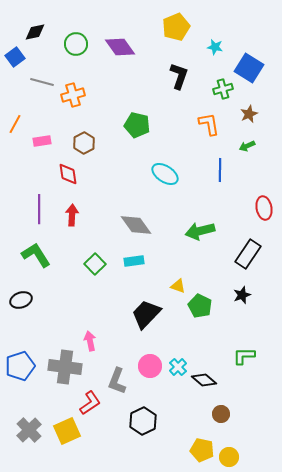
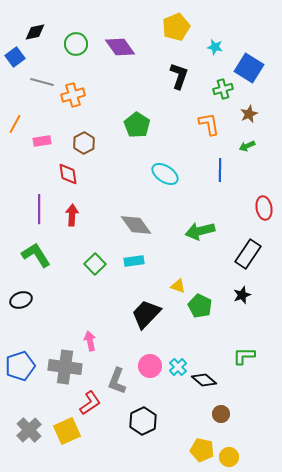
green pentagon at (137, 125): rotated 20 degrees clockwise
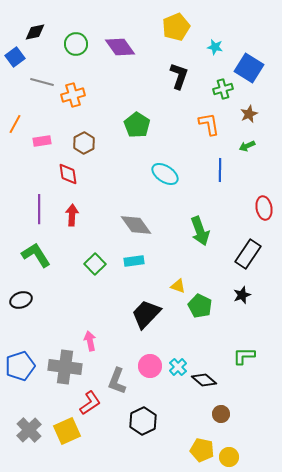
green arrow at (200, 231): rotated 96 degrees counterclockwise
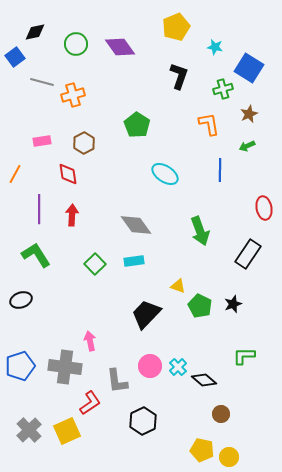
orange line at (15, 124): moved 50 px down
black star at (242, 295): moved 9 px left, 9 px down
gray L-shape at (117, 381): rotated 28 degrees counterclockwise
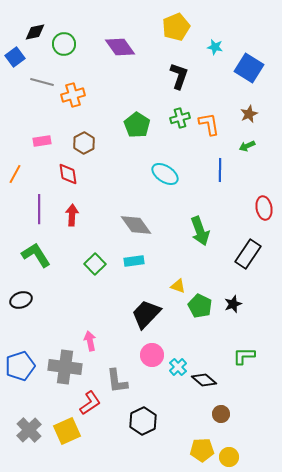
green circle at (76, 44): moved 12 px left
green cross at (223, 89): moved 43 px left, 29 px down
pink circle at (150, 366): moved 2 px right, 11 px up
yellow pentagon at (202, 450): rotated 15 degrees counterclockwise
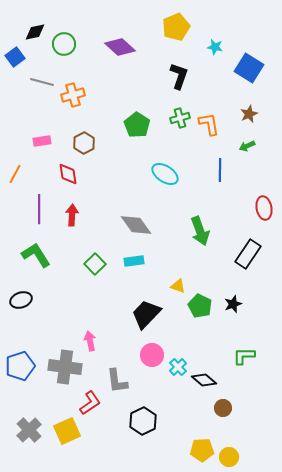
purple diamond at (120, 47): rotated 12 degrees counterclockwise
brown circle at (221, 414): moved 2 px right, 6 px up
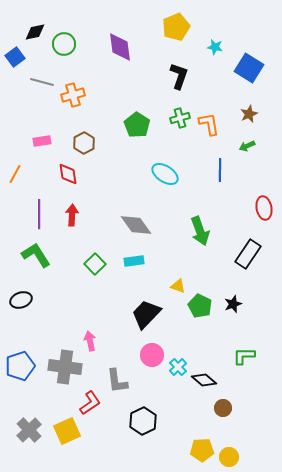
purple diamond at (120, 47): rotated 40 degrees clockwise
purple line at (39, 209): moved 5 px down
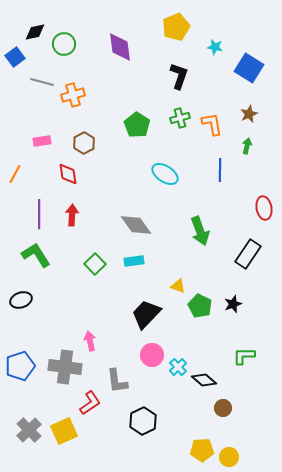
orange L-shape at (209, 124): moved 3 px right
green arrow at (247, 146): rotated 126 degrees clockwise
yellow square at (67, 431): moved 3 px left
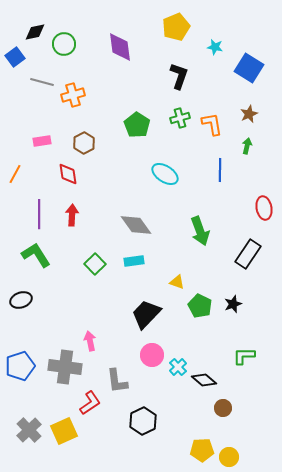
yellow triangle at (178, 286): moved 1 px left, 4 px up
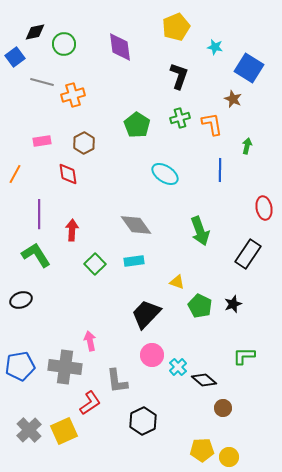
brown star at (249, 114): moved 16 px left, 15 px up; rotated 24 degrees counterclockwise
red arrow at (72, 215): moved 15 px down
blue pentagon at (20, 366): rotated 8 degrees clockwise
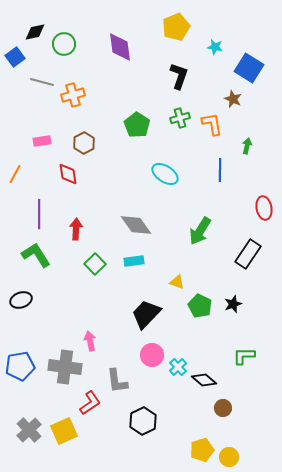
red arrow at (72, 230): moved 4 px right, 1 px up
green arrow at (200, 231): rotated 52 degrees clockwise
yellow pentagon at (202, 450): rotated 15 degrees counterclockwise
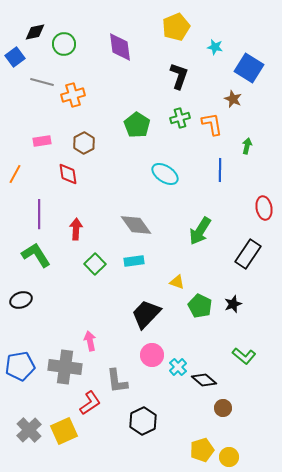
green L-shape at (244, 356): rotated 140 degrees counterclockwise
